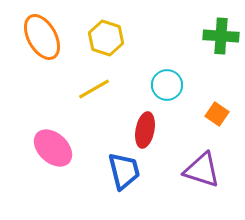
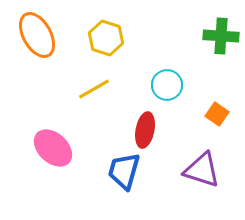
orange ellipse: moved 5 px left, 2 px up
blue trapezoid: rotated 150 degrees counterclockwise
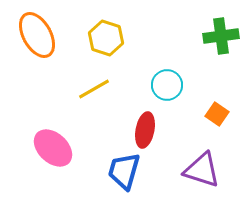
green cross: rotated 12 degrees counterclockwise
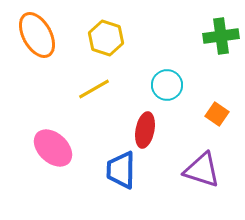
blue trapezoid: moved 3 px left, 1 px up; rotated 15 degrees counterclockwise
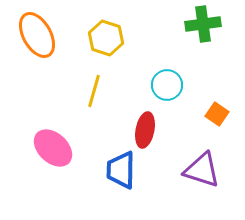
green cross: moved 18 px left, 12 px up
yellow line: moved 2 px down; rotated 44 degrees counterclockwise
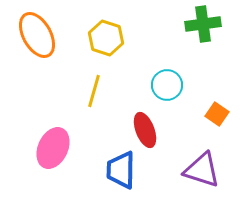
red ellipse: rotated 32 degrees counterclockwise
pink ellipse: rotated 72 degrees clockwise
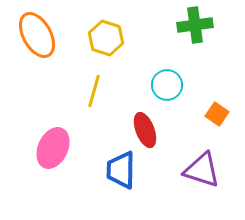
green cross: moved 8 px left, 1 px down
